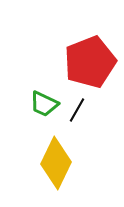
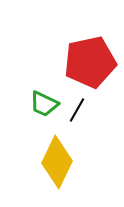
red pentagon: rotated 9 degrees clockwise
yellow diamond: moved 1 px right, 1 px up
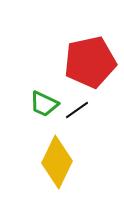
black line: rotated 25 degrees clockwise
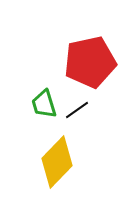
green trapezoid: rotated 48 degrees clockwise
yellow diamond: rotated 18 degrees clockwise
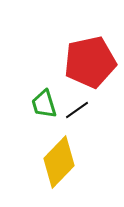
yellow diamond: moved 2 px right
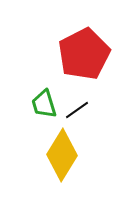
red pentagon: moved 6 px left, 8 px up; rotated 15 degrees counterclockwise
yellow diamond: moved 3 px right, 7 px up; rotated 12 degrees counterclockwise
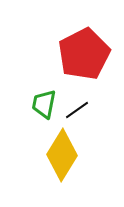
green trapezoid: rotated 28 degrees clockwise
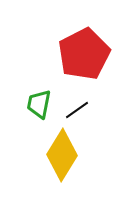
green trapezoid: moved 5 px left
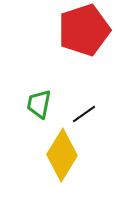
red pentagon: moved 24 px up; rotated 9 degrees clockwise
black line: moved 7 px right, 4 px down
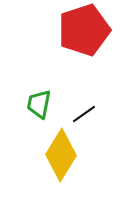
yellow diamond: moved 1 px left
